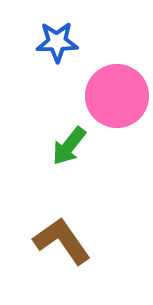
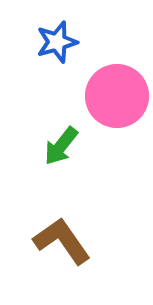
blue star: rotated 15 degrees counterclockwise
green arrow: moved 8 px left
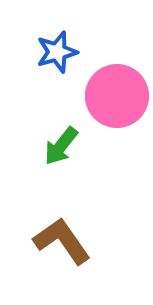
blue star: moved 10 px down
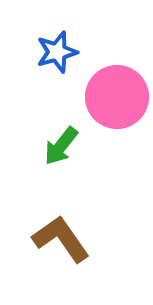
pink circle: moved 1 px down
brown L-shape: moved 1 px left, 2 px up
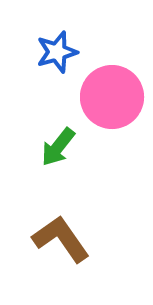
pink circle: moved 5 px left
green arrow: moved 3 px left, 1 px down
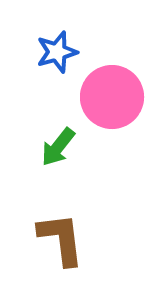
brown L-shape: rotated 28 degrees clockwise
